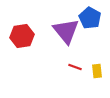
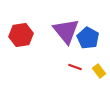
blue pentagon: moved 2 px left, 20 px down
red hexagon: moved 1 px left, 1 px up
yellow rectangle: moved 2 px right; rotated 32 degrees counterclockwise
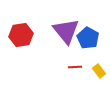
red line: rotated 24 degrees counterclockwise
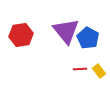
red line: moved 5 px right, 2 px down
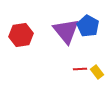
blue pentagon: moved 12 px up
yellow rectangle: moved 2 px left, 1 px down
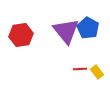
blue pentagon: moved 2 px down
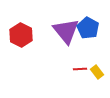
red hexagon: rotated 25 degrees counterclockwise
